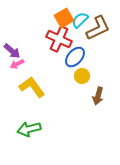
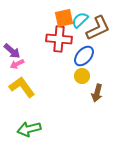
orange square: rotated 18 degrees clockwise
red cross: rotated 20 degrees counterclockwise
blue ellipse: moved 9 px right, 1 px up
yellow L-shape: moved 10 px left
brown arrow: moved 1 px left, 3 px up
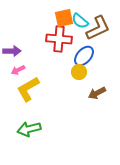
cyan semicircle: moved 1 px down; rotated 96 degrees counterclockwise
purple arrow: rotated 42 degrees counterclockwise
pink arrow: moved 1 px right, 6 px down
yellow circle: moved 3 px left, 4 px up
yellow L-shape: moved 6 px right, 2 px down; rotated 84 degrees counterclockwise
brown arrow: rotated 48 degrees clockwise
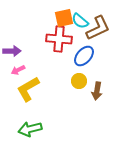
yellow circle: moved 9 px down
brown arrow: moved 2 px up; rotated 54 degrees counterclockwise
green arrow: moved 1 px right
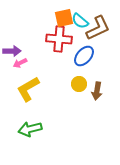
pink arrow: moved 2 px right, 7 px up
yellow circle: moved 3 px down
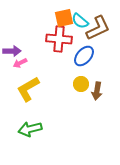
yellow circle: moved 2 px right
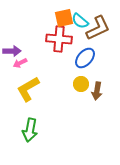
blue ellipse: moved 1 px right, 2 px down
green arrow: moved 1 px down; rotated 65 degrees counterclockwise
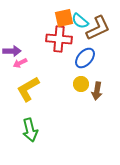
green arrow: rotated 25 degrees counterclockwise
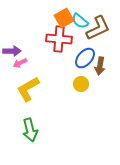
orange square: rotated 18 degrees counterclockwise
brown arrow: moved 3 px right, 25 px up
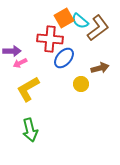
brown L-shape: rotated 12 degrees counterclockwise
red cross: moved 9 px left
blue ellipse: moved 21 px left
brown arrow: moved 2 px down; rotated 114 degrees counterclockwise
